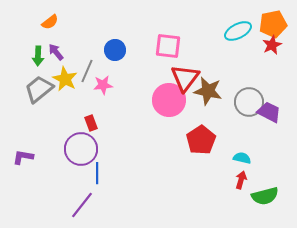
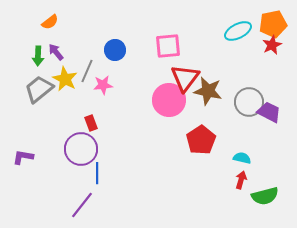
pink square: rotated 12 degrees counterclockwise
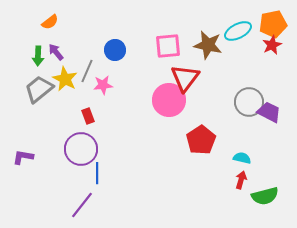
brown star: moved 46 px up
red rectangle: moved 3 px left, 7 px up
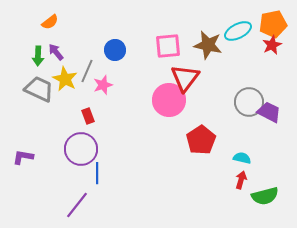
pink star: rotated 12 degrees counterclockwise
gray trapezoid: rotated 64 degrees clockwise
purple line: moved 5 px left
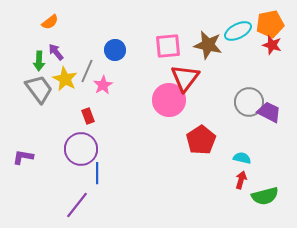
orange pentagon: moved 3 px left
red star: rotated 30 degrees counterclockwise
green arrow: moved 1 px right, 5 px down
pink star: rotated 12 degrees counterclockwise
gray trapezoid: rotated 28 degrees clockwise
